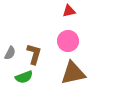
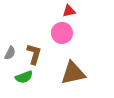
pink circle: moved 6 px left, 8 px up
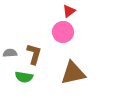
red triangle: rotated 24 degrees counterclockwise
pink circle: moved 1 px right, 1 px up
gray semicircle: rotated 120 degrees counterclockwise
green semicircle: rotated 30 degrees clockwise
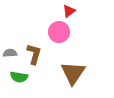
pink circle: moved 4 px left
brown triangle: rotated 44 degrees counterclockwise
green semicircle: moved 5 px left
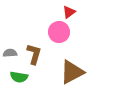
red triangle: moved 1 px down
brown triangle: moved 1 px left, 1 px up; rotated 28 degrees clockwise
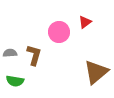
red triangle: moved 16 px right, 10 px down
brown L-shape: moved 1 px down
brown triangle: moved 24 px right; rotated 12 degrees counterclockwise
green semicircle: moved 4 px left, 4 px down
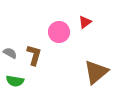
gray semicircle: rotated 32 degrees clockwise
